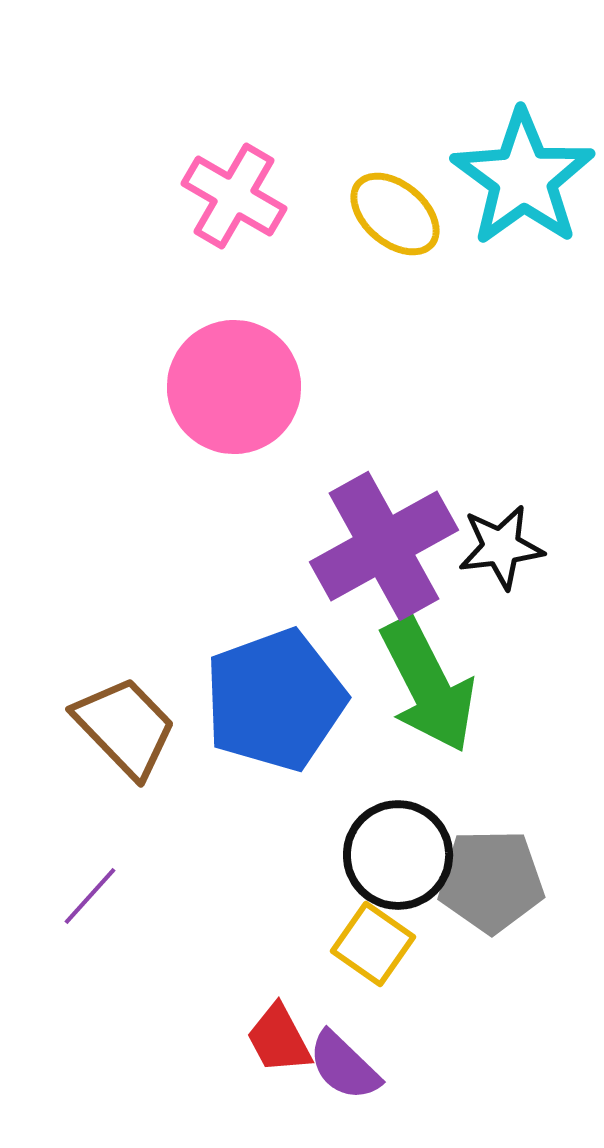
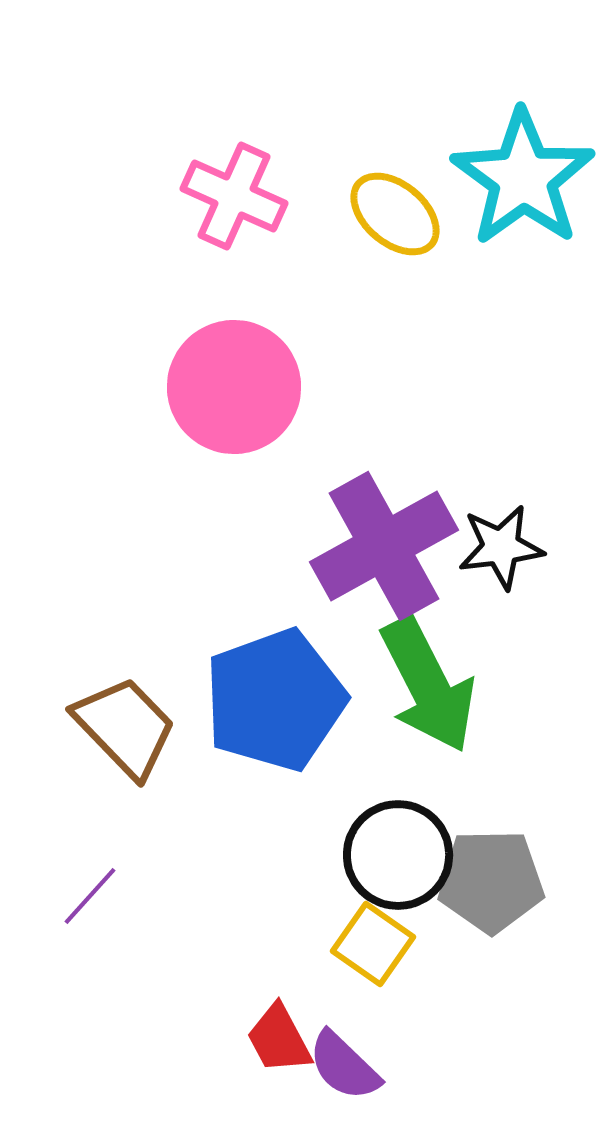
pink cross: rotated 6 degrees counterclockwise
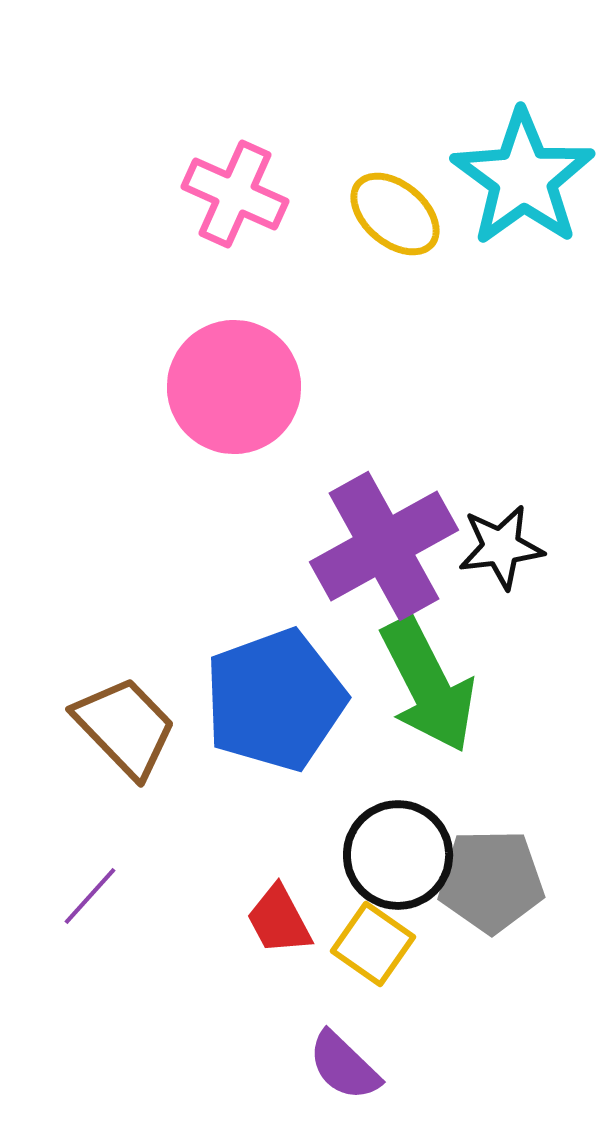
pink cross: moved 1 px right, 2 px up
red trapezoid: moved 119 px up
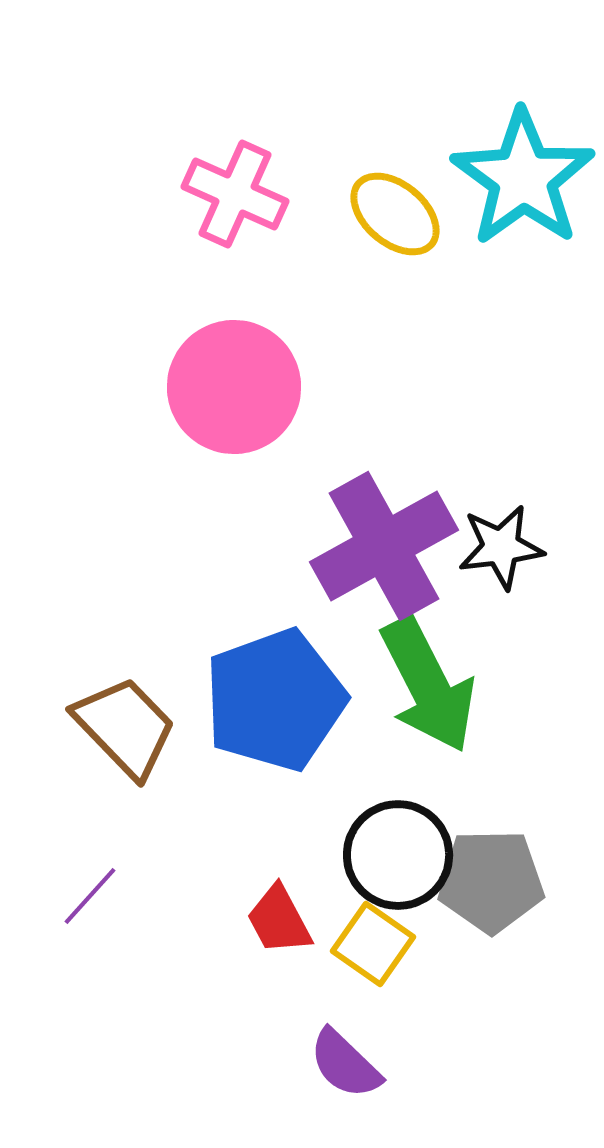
purple semicircle: moved 1 px right, 2 px up
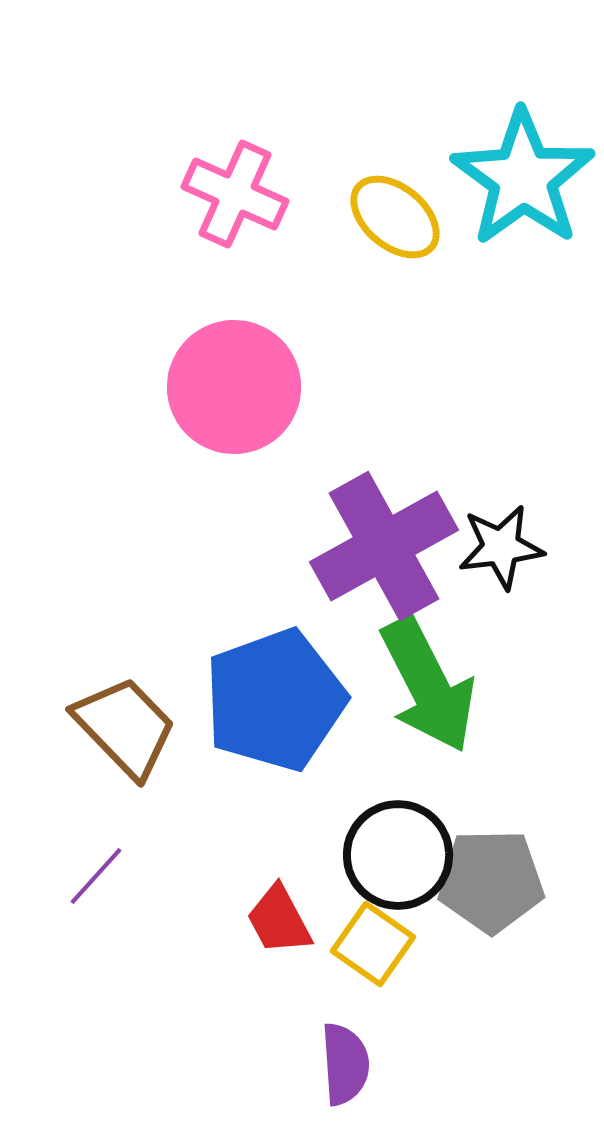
yellow ellipse: moved 3 px down
purple line: moved 6 px right, 20 px up
purple semicircle: rotated 138 degrees counterclockwise
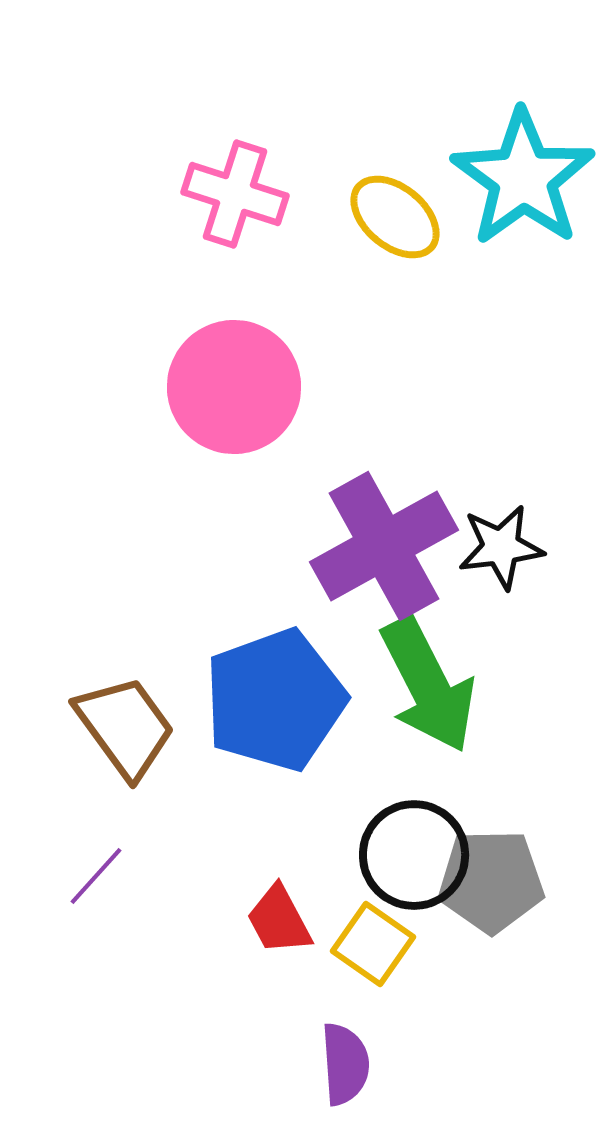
pink cross: rotated 6 degrees counterclockwise
brown trapezoid: rotated 8 degrees clockwise
black circle: moved 16 px right
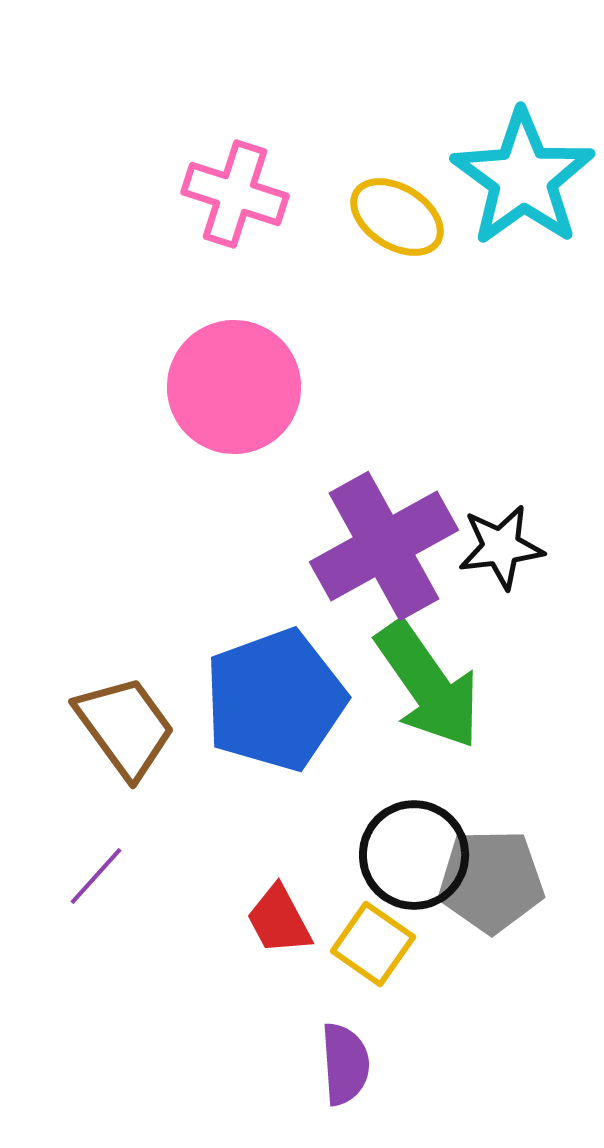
yellow ellipse: moved 2 px right; rotated 8 degrees counterclockwise
green arrow: rotated 8 degrees counterclockwise
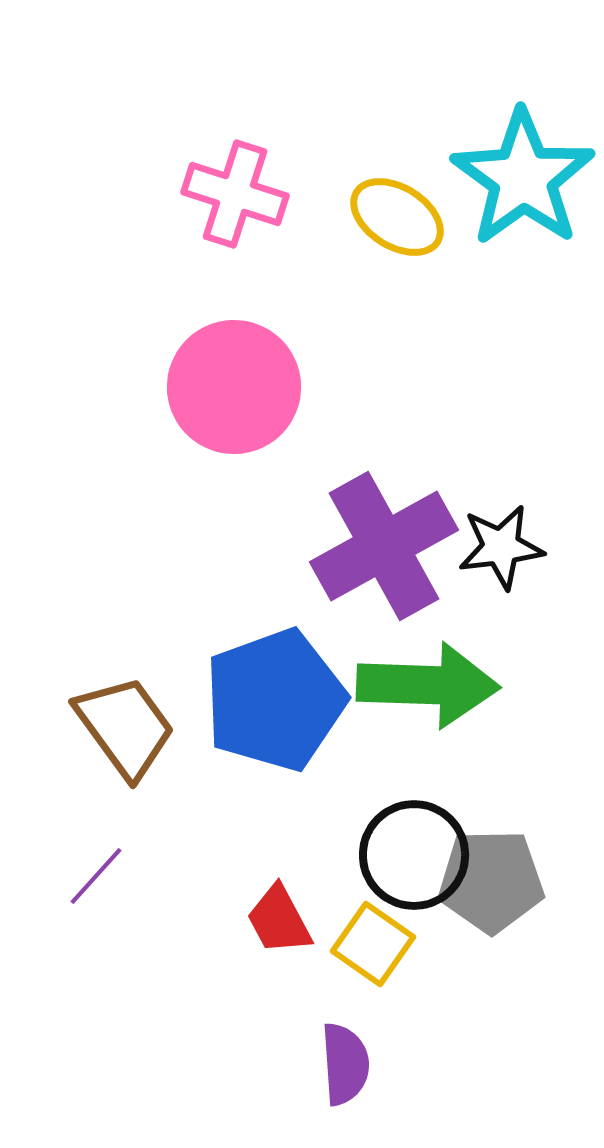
green arrow: rotated 53 degrees counterclockwise
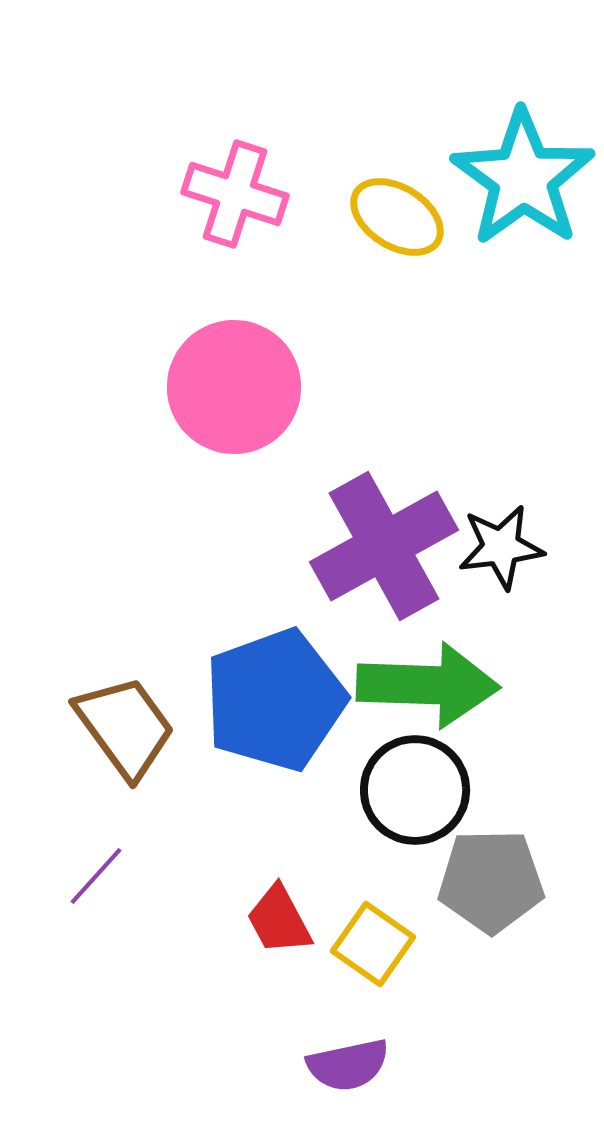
black circle: moved 1 px right, 65 px up
purple semicircle: moved 3 px right, 1 px down; rotated 82 degrees clockwise
